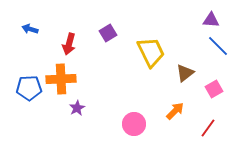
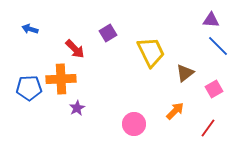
red arrow: moved 6 px right, 5 px down; rotated 60 degrees counterclockwise
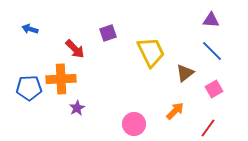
purple square: rotated 12 degrees clockwise
blue line: moved 6 px left, 5 px down
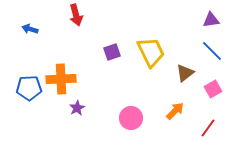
purple triangle: rotated 12 degrees counterclockwise
purple square: moved 4 px right, 19 px down
red arrow: moved 1 px right, 34 px up; rotated 30 degrees clockwise
pink square: moved 1 px left
pink circle: moved 3 px left, 6 px up
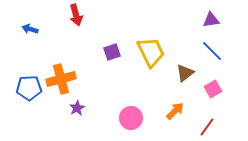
orange cross: rotated 12 degrees counterclockwise
red line: moved 1 px left, 1 px up
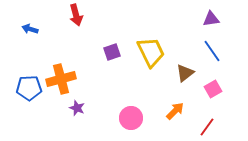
purple triangle: moved 1 px up
blue line: rotated 10 degrees clockwise
purple star: rotated 21 degrees counterclockwise
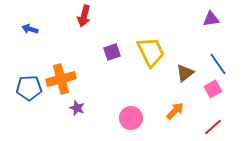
red arrow: moved 8 px right, 1 px down; rotated 30 degrees clockwise
blue line: moved 6 px right, 13 px down
red line: moved 6 px right; rotated 12 degrees clockwise
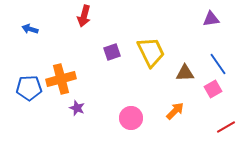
brown triangle: rotated 36 degrees clockwise
red line: moved 13 px right; rotated 12 degrees clockwise
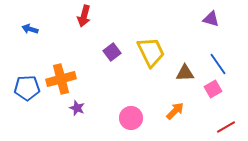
purple triangle: rotated 24 degrees clockwise
purple square: rotated 18 degrees counterclockwise
blue pentagon: moved 2 px left
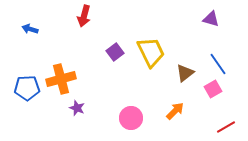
purple square: moved 3 px right
brown triangle: rotated 36 degrees counterclockwise
